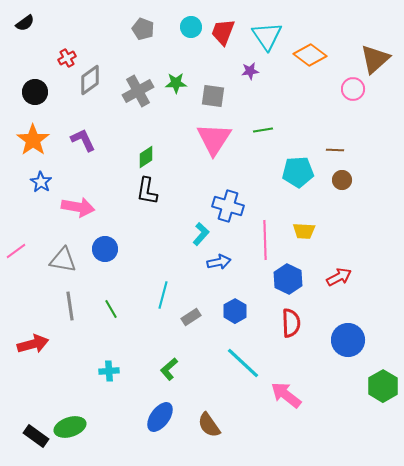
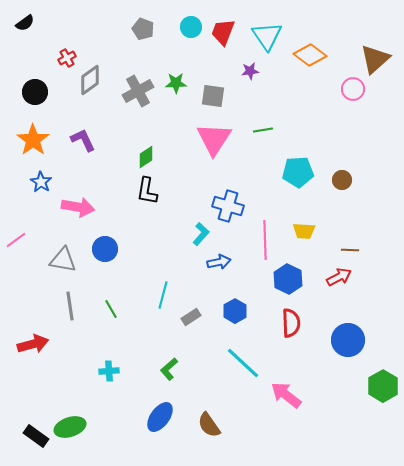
brown line at (335, 150): moved 15 px right, 100 px down
pink line at (16, 251): moved 11 px up
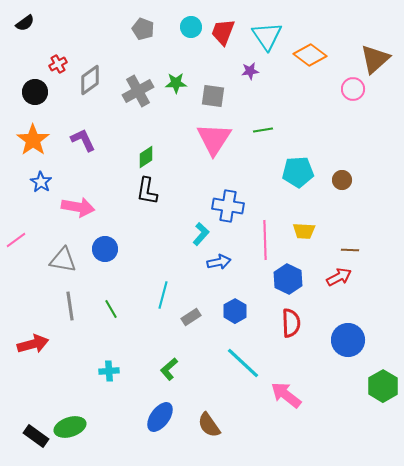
red cross at (67, 58): moved 9 px left, 6 px down
blue cross at (228, 206): rotated 8 degrees counterclockwise
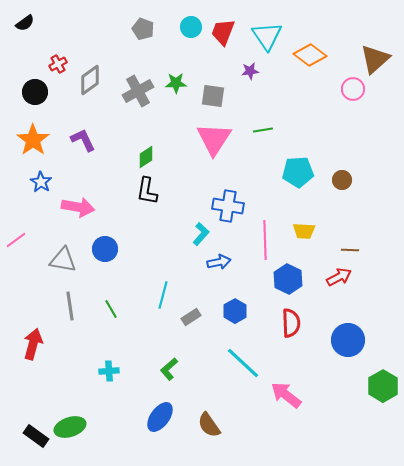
red arrow at (33, 344): rotated 60 degrees counterclockwise
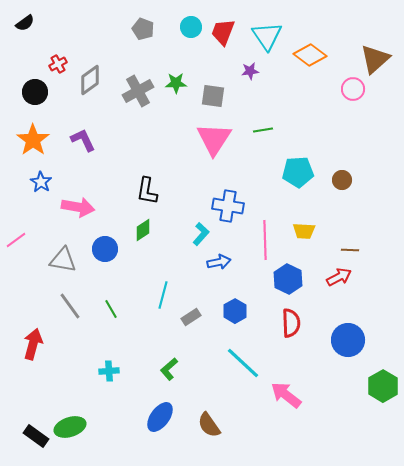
green diamond at (146, 157): moved 3 px left, 73 px down
gray line at (70, 306): rotated 28 degrees counterclockwise
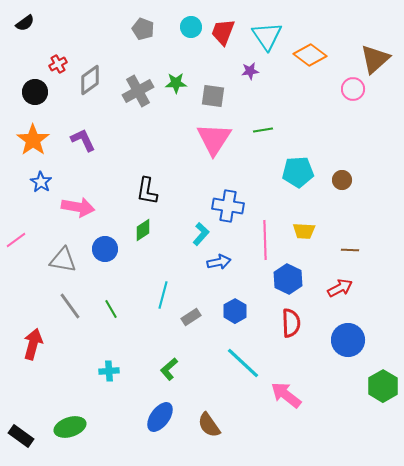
red arrow at (339, 277): moved 1 px right, 11 px down
black rectangle at (36, 436): moved 15 px left
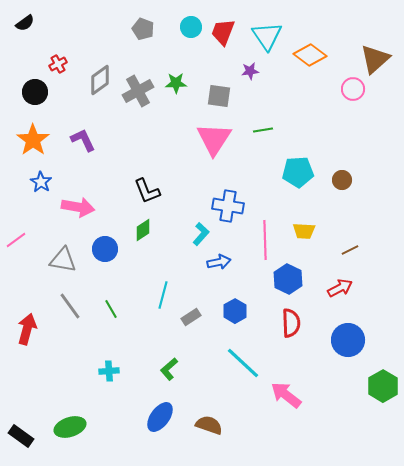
gray diamond at (90, 80): moved 10 px right
gray square at (213, 96): moved 6 px right
black L-shape at (147, 191): rotated 32 degrees counterclockwise
brown line at (350, 250): rotated 30 degrees counterclockwise
red arrow at (33, 344): moved 6 px left, 15 px up
brown semicircle at (209, 425): rotated 144 degrees clockwise
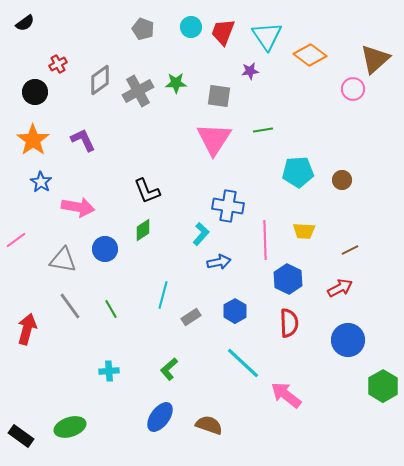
red semicircle at (291, 323): moved 2 px left
